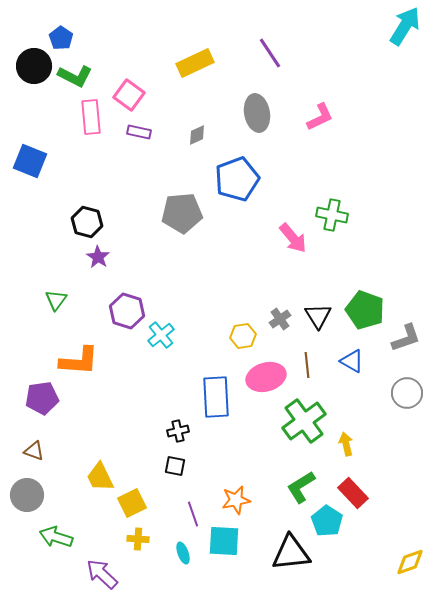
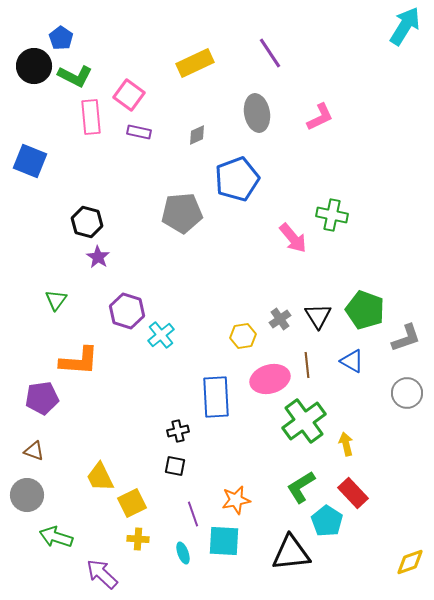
pink ellipse at (266, 377): moved 4 px right, 2 px down
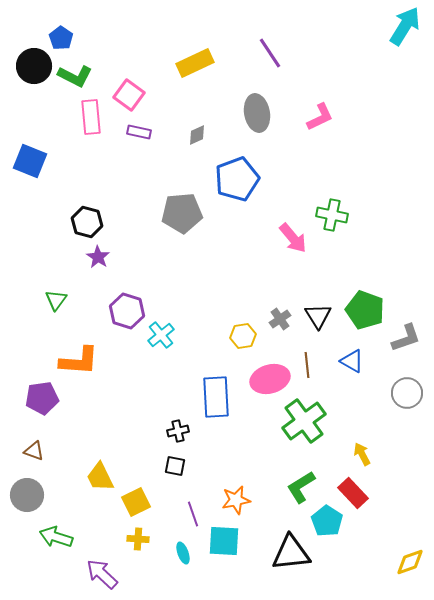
yellow arrow at (346, 444): moved 16 px right, 10 px down; rotated 15 degrees counterclockwise
yellow square at (132, 503): moved 4 px right, 1 px up
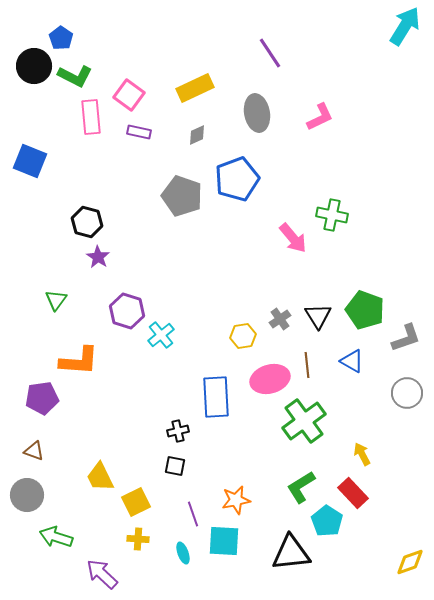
yellow rectangle at (195, 63): moved 25 px down
gray pentagon at (182, 213): moved 17 px up; rotated 24 degrees clockwise
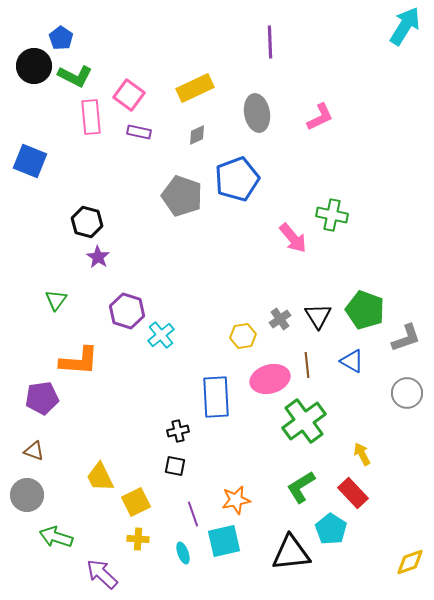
purple line at (270, 53): moved 11 px up; rotated 32 degrees clockwise
cyan pentagon at (327, 521): moved 4 px right, 8 px down
cyan square at (224, 541): rotated 16 degrees counterclockwise
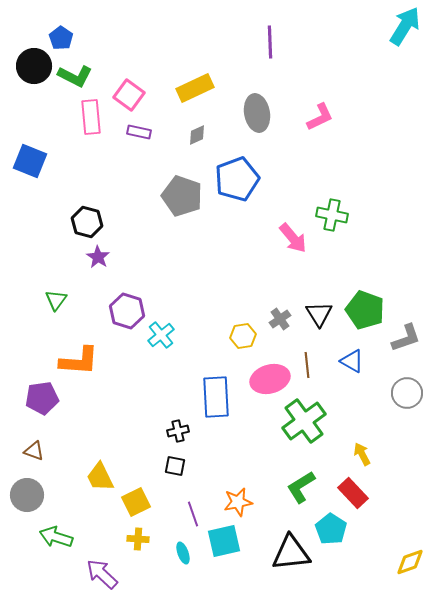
black triangle at (318, 316): moved 1 px right, 2 px up
orange star at (236, 500): moved 2 px right, 2 px down
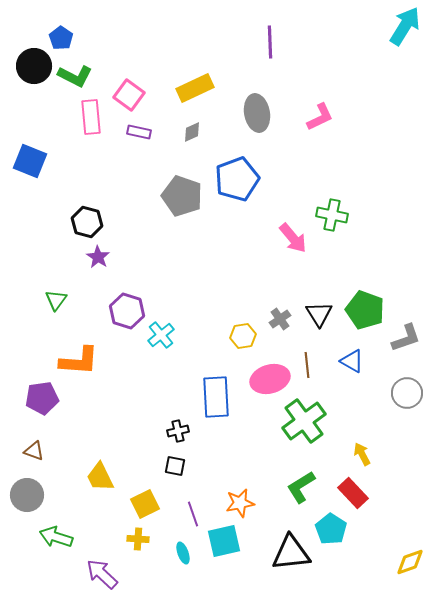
gray diamond at (197, 135): moved 5 px left, 3 px up
yellow square at (136, 502): moved 9 px right, 2 px down
orange star at (238, 502): moved 2 px right, 1 px down
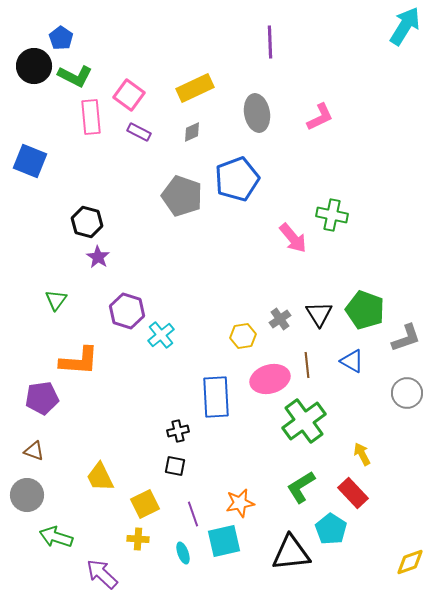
purple rectangle at (139, 132): rotated 15 degrees clockwise
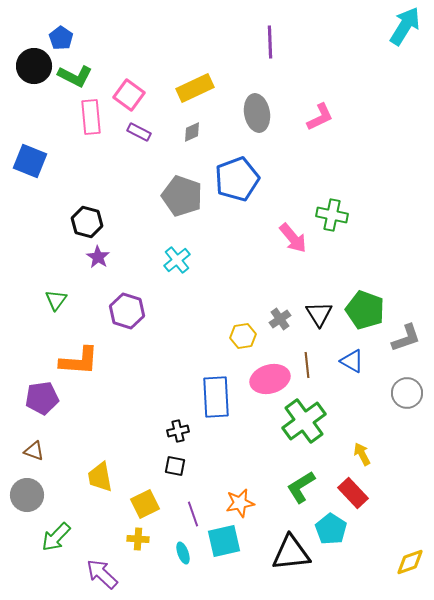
cyan cross at (161, 335): moved 16 px right, 75 px up
yellow trapezoid at (100, 477): rotated 16 degrees clockwise
green arrow at (56, 537): rotated 64 degrees counterclockwise
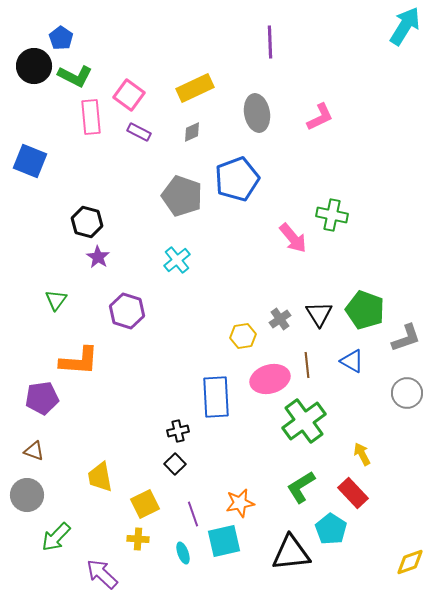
black square at (175, 466): moved 2 px up; rotated 35 degrees clockwise
